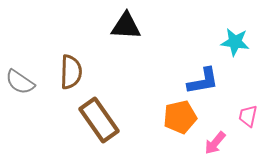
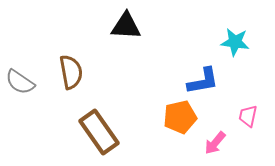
brown semicircle: rotated 12 degrees counterclockwise
brown rectangle: moved 12 px down
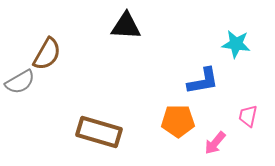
cyan star: moved 1 px right, 2 px down
brown semicircle: moved 24 px left, 18 px up; rotated 40 degrees clockwise
gray semicircle: rotated 64 degrees counterclockwise
orange pentagon: moved 2 px left, 4 px down; rotated 12 degrees clockwise
brown rectangle: rotated 39 degrees counterclockwise
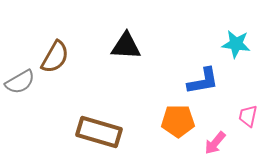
black triangle: moved 20 px down
brown semicircle: moved 8 px right, 3 px down
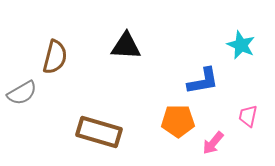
cyan star: moved 5 px right, 1 px down; rotated 16 degrees clockwise
brown semicircle: rotated 16 degrees counterclockwise
gray semicircle: moved 2 px right, 11 px down
pink arrow: moved 2 px left
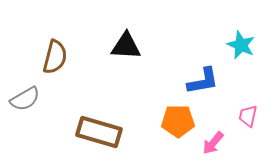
gray semicircle: moved 3 px right, 6 px down
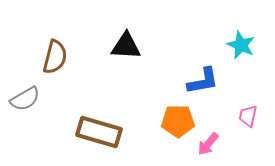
pink arrow: moved 5 px left, 1 px down
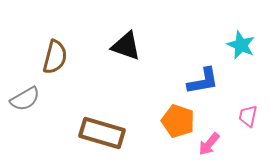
black triangle: rotated 16 degrees clockwise
orange pentagon: rotated 20 degrees clockwise
brown rectangle: moved 3 px right, 1 px down
pink arrow: moved 1 px right
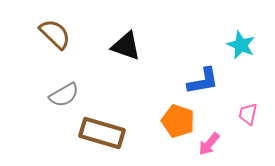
brown semicircle: moved 23 px up; rotated 60 degrees counterclockwise
gray semicircle: moved 39 px right, 4 px up
pink trapezoid: moved 2 px up
